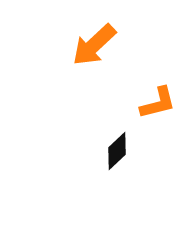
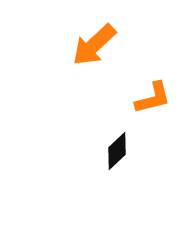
orange L-shape: moved 5 px left, 5 px up
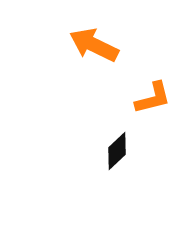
orange arrow: rotated 69 degrees clockwise
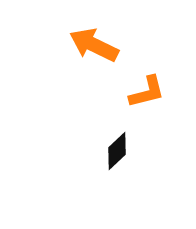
orange L-shape: moved 6 px left, 6 px up
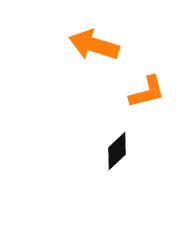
orange arrow: rotated 9 degrees counterclockwise
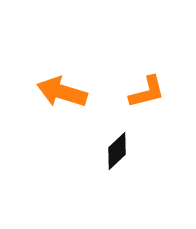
orange arrow: moved 32 px left, 47 px down
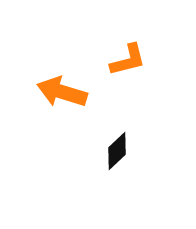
orange L-shape: moved 19 px left, 32 px up
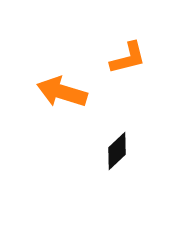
orange L-shape: moved 2 px up
